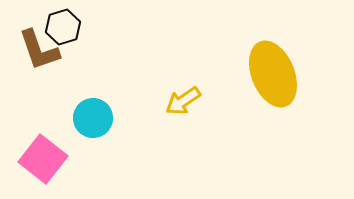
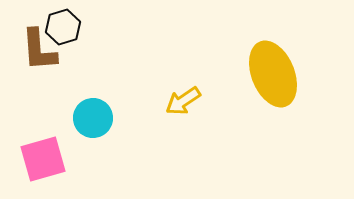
brown L-shape: rotated 15 degrees clockwise
pink square: rotated 36 degrees clockwise
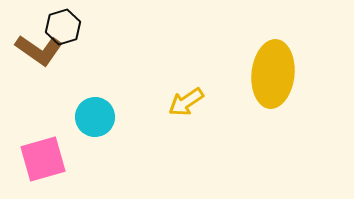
brown L-shape: rotated 51 degrees counterclockwise
yellow ellipse: rotated 28 degrees clockwise
yellow arrow: moved 3 px right, 1 px down
cyan circle: moved 2 px right, 1 px up
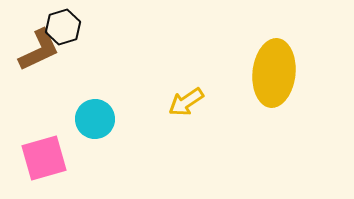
brown L-shape: rotated 60 degrees counterclockwise
yellow ellipse: moved 1 px right, 1 px up
cyan circle: moved 2 px down
pink square: moved 1 px right, 1 px up
